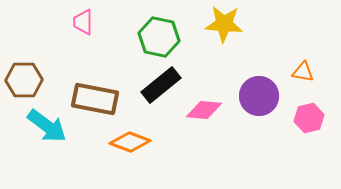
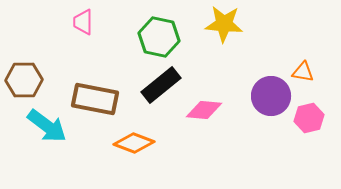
purple circle: moved 12 px right
orange diamond: moved 4 px right, 1 px down
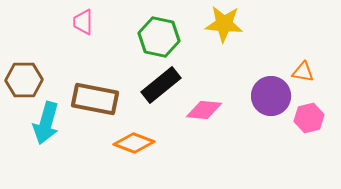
cyan arrow: moved 1 px left, 3 px up; rotated 69 degrees clockwise
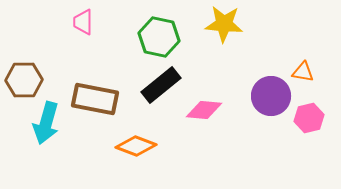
orange diamond: moved 2 px right, 3 px down
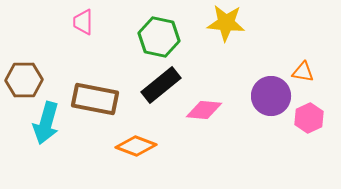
yellow star: moved 2 px right, 1 px up
pink hexagon: rotated 12 degrees counterclockwise
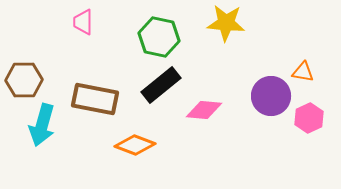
cyan arrow: moved 4 px left, 2 px down
orange diamond: moved 1 px left, 1 px up
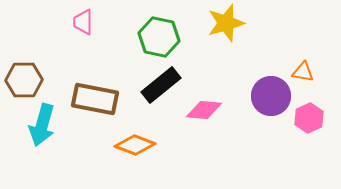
yellow star: rotated 21 degrees counterclockwise
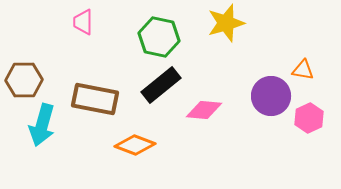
orange triangle: moved 2 px up
